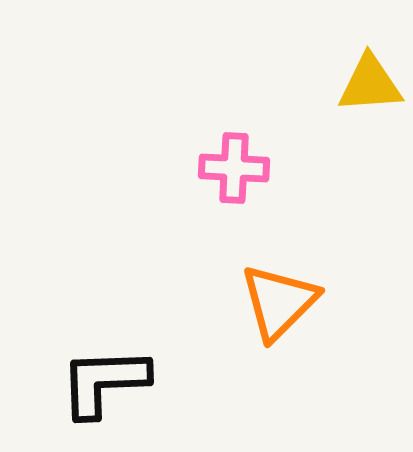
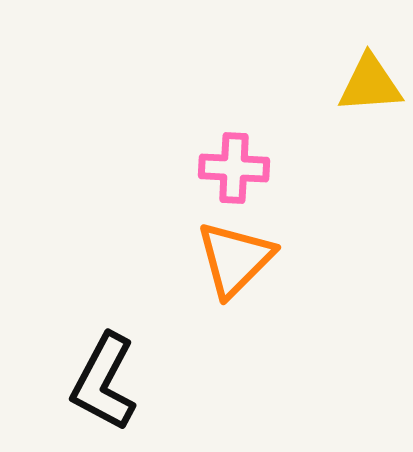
orange triangle: moved 44 px left, 43 px up
black L-shape: rotated 60 degrees counterclockwise
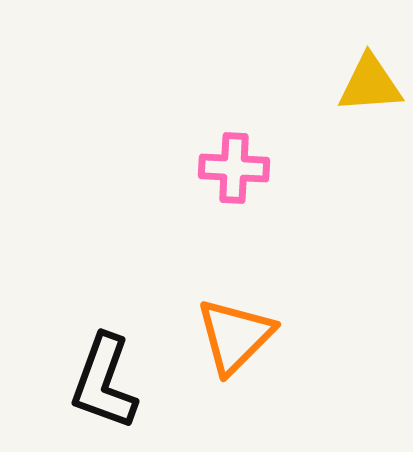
orange triangle: moved 77 px down
black L-shape: rotated 8 degrees counterclockwise
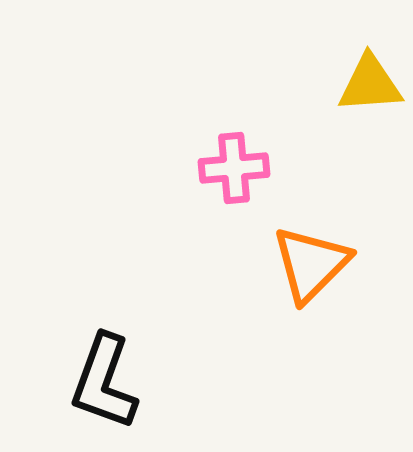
pink cross: rotated 8 degrees counterclockwise
orange triangle: moved 76 px right, 72 px up
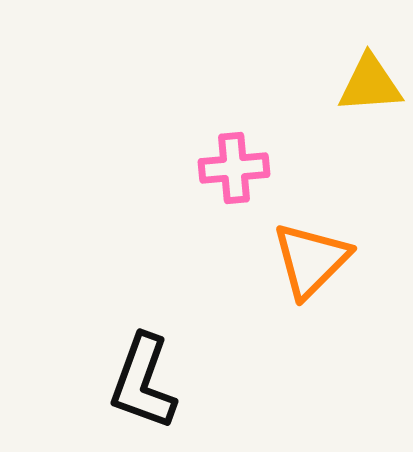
orange triangle: moved 4 px up
black L-shape: moved 39 px right
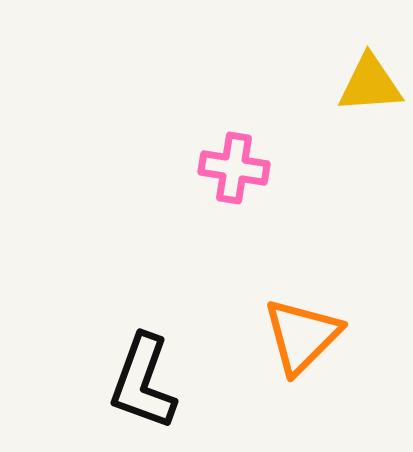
pink cross: rotated 14 degrees clockwise
orange triangle: moved 9 px left, 76 px down
